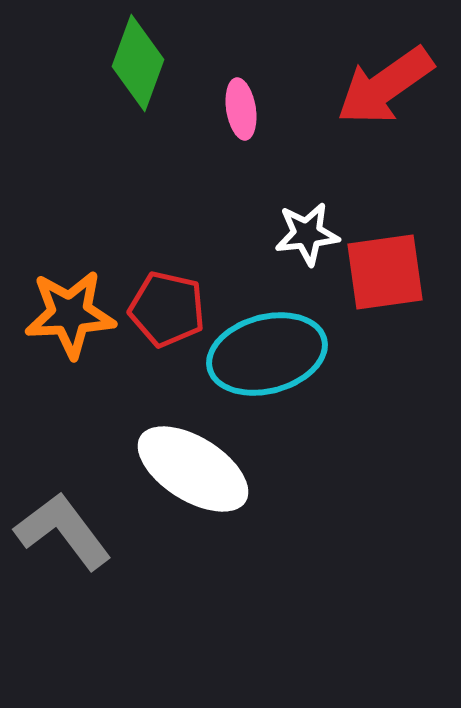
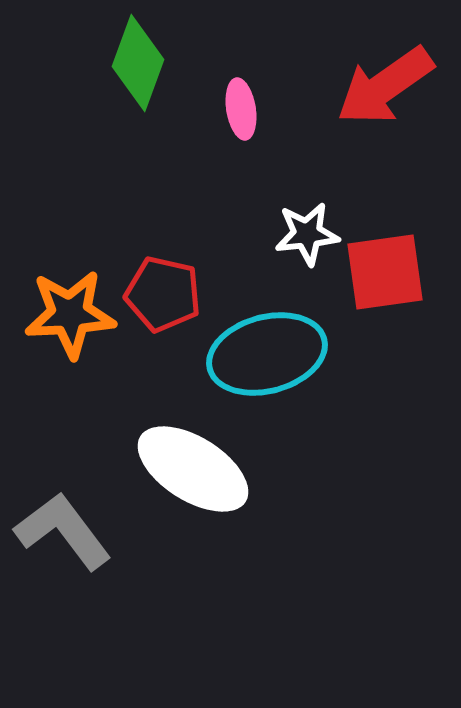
red pentagon: moved 4 px left, 15 px up
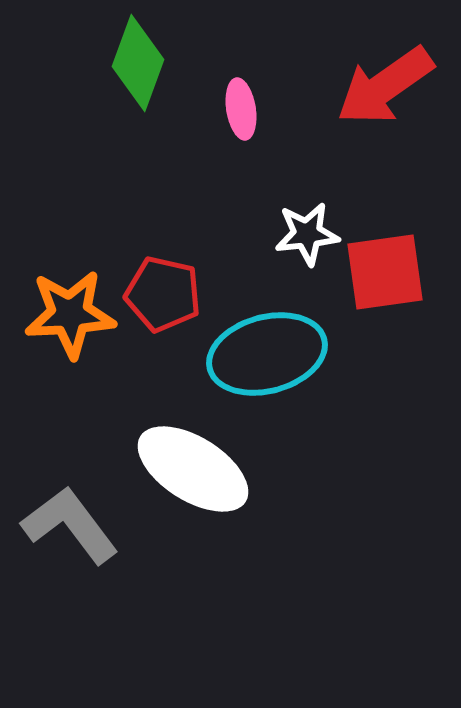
gray L-shape: moved 7 px right, 6 px up
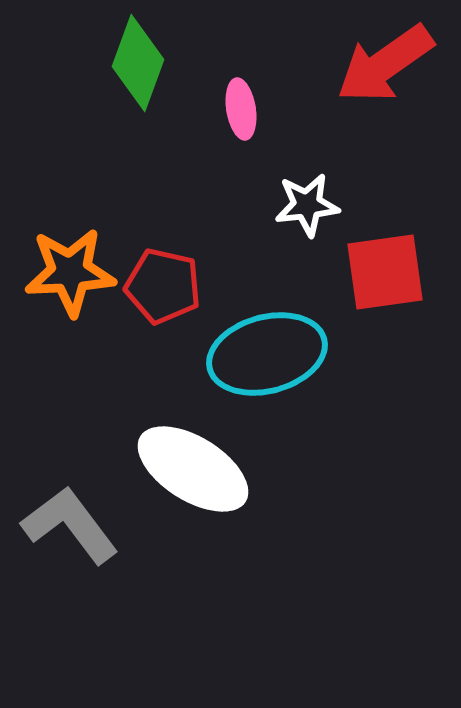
red arrow: moved 22 px up
white star: moved 29 px up
red pentagon: moved 8 px up
orange star: moved 42 px up
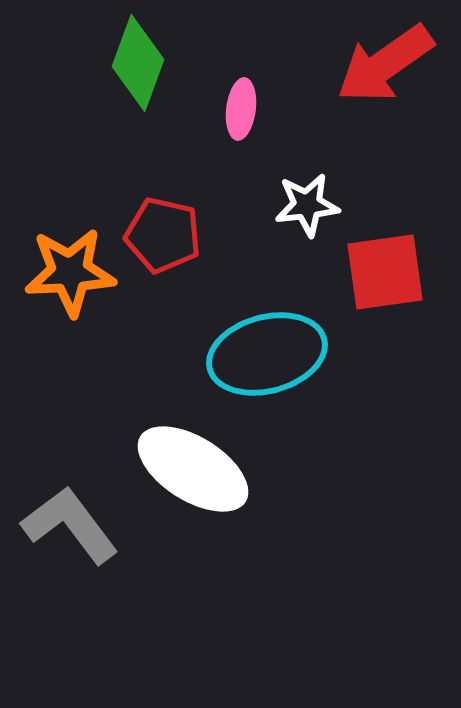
pink ellipse: rotated 16 degrees clockwise
red pentagon: moved 51 px up
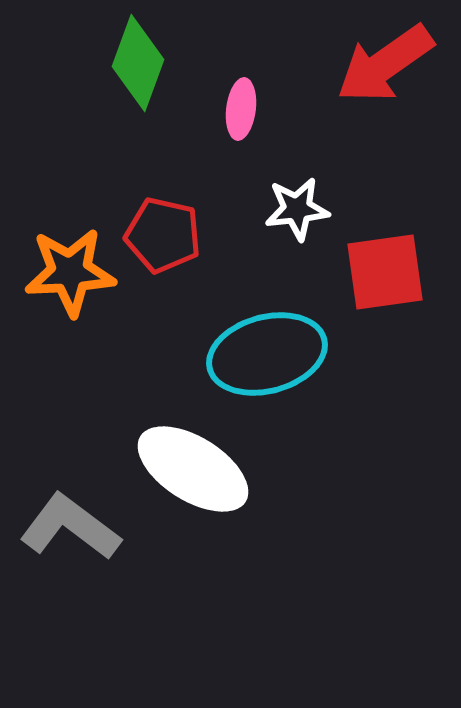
white star: moved 10 px left, 4 px down
gray L-shape: moved 2 px down; rotated 16 degrees counterclockwise
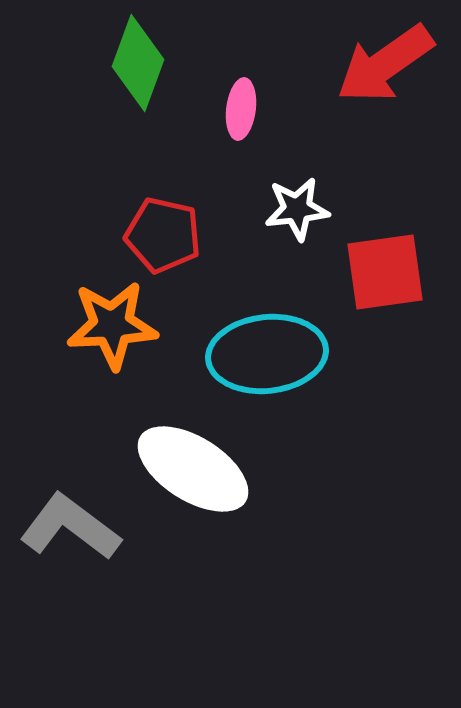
orange star: moved 42 px right, 53 px down
cyan ellipse: rotated 9 degrees clockwise
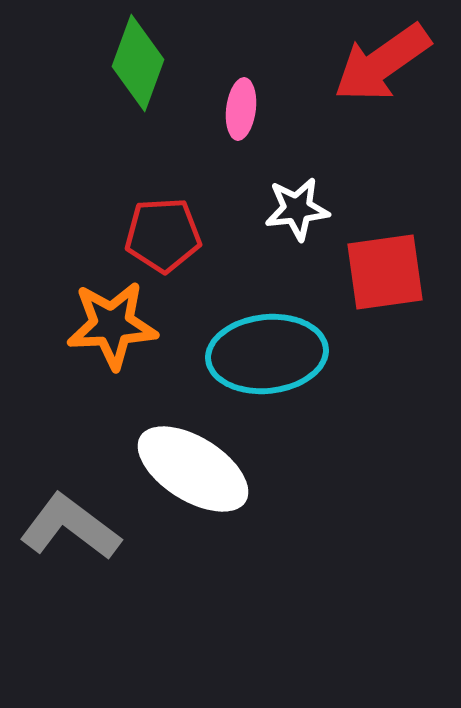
red arrow: moved 3 px left, 1 px up
red pentagon: rotated 16 degrees counterclockwise
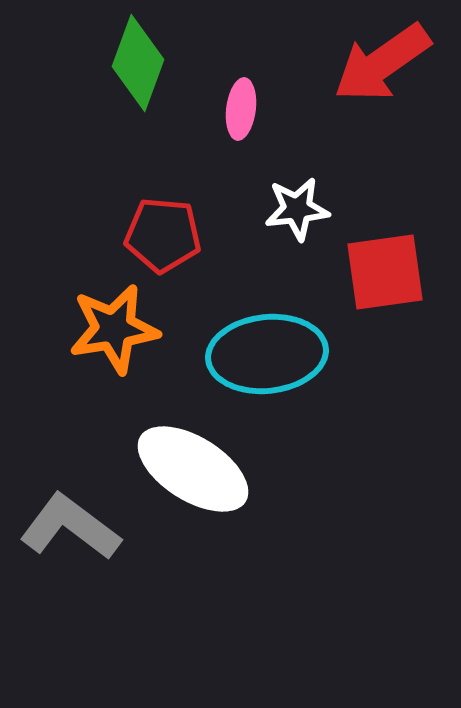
red pentagon: rotated 8 degrees clockwise
orange star: moved 2 px right, 4 px down; rotated 6 degrees counterclockwise
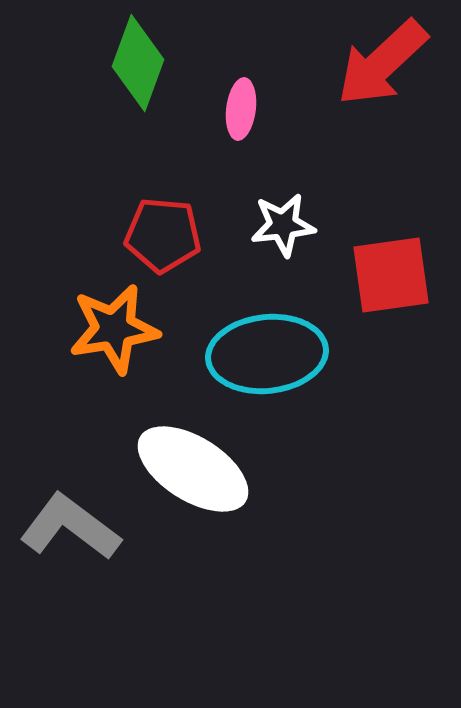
red arrow: rotated 8 degrees counterclockwise
white star: moved 14 px left, 16 px down
red square: moved 6 px right, 3 px down
